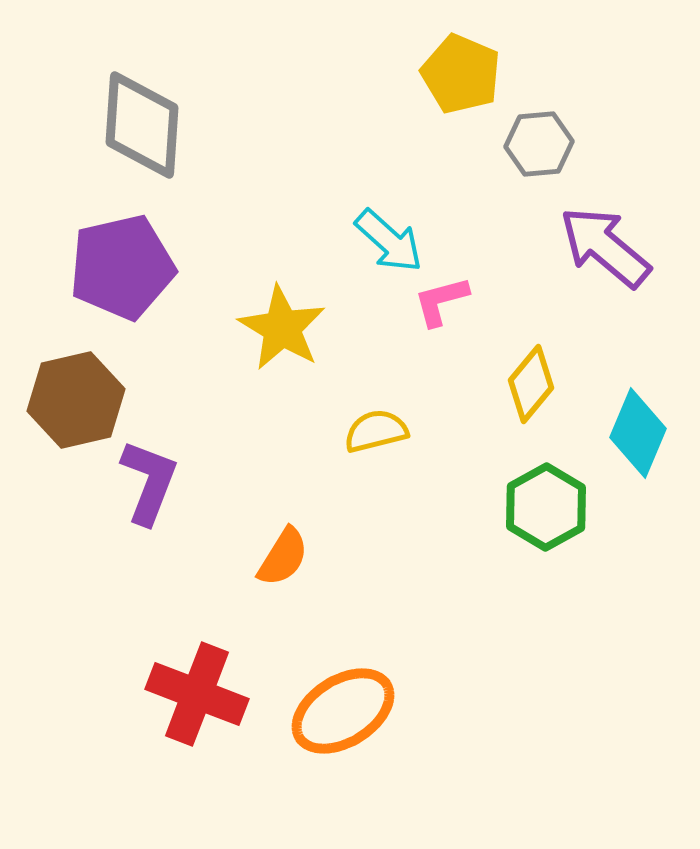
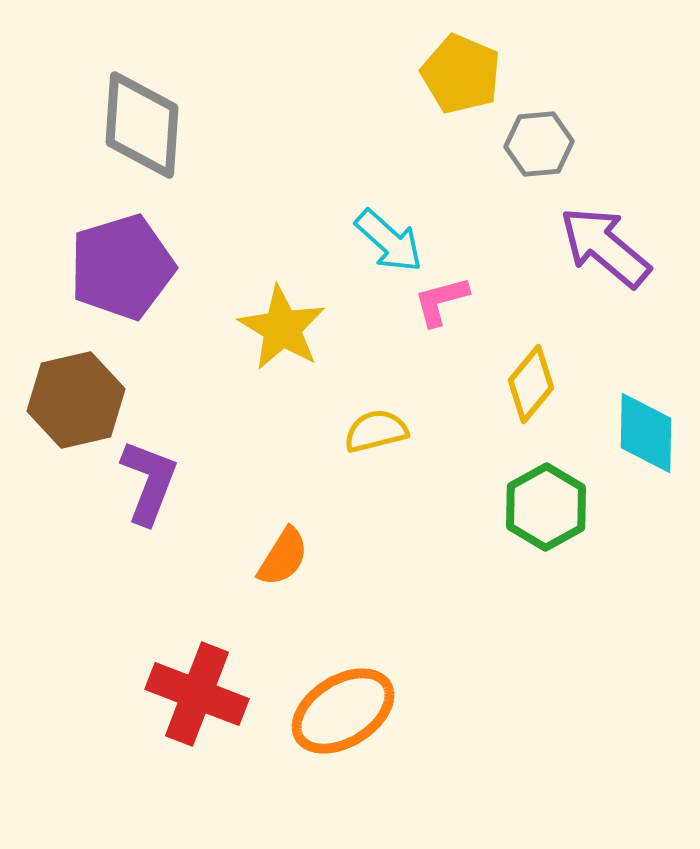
purple pentagon: rotated 4 degrees counterclockwise
cyan diamond: moved 8 px right; rotated 22 degrees counterclockwise
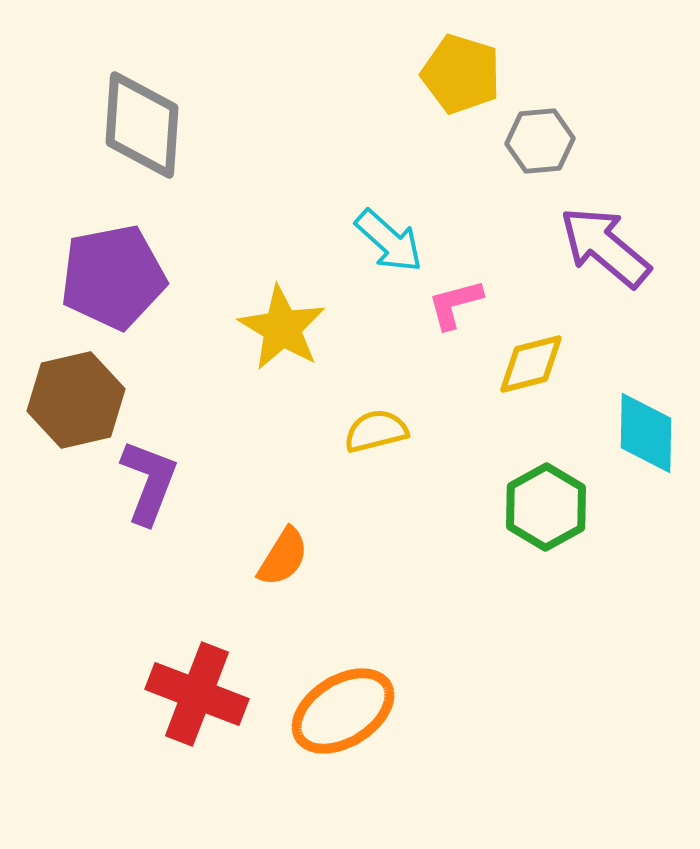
yellow pentagon: rotated 6 degrees counterclockwise
gray hexagon: moved 1 px right, 3 px up
purple pentagon: moved 9 px left, 10 px down; rotated 6 degrees clockwise
pink L-shape: moved 14 px right, 3 px down
yellow diamond: moved 20 px up; rotated 36 degrees clockwise
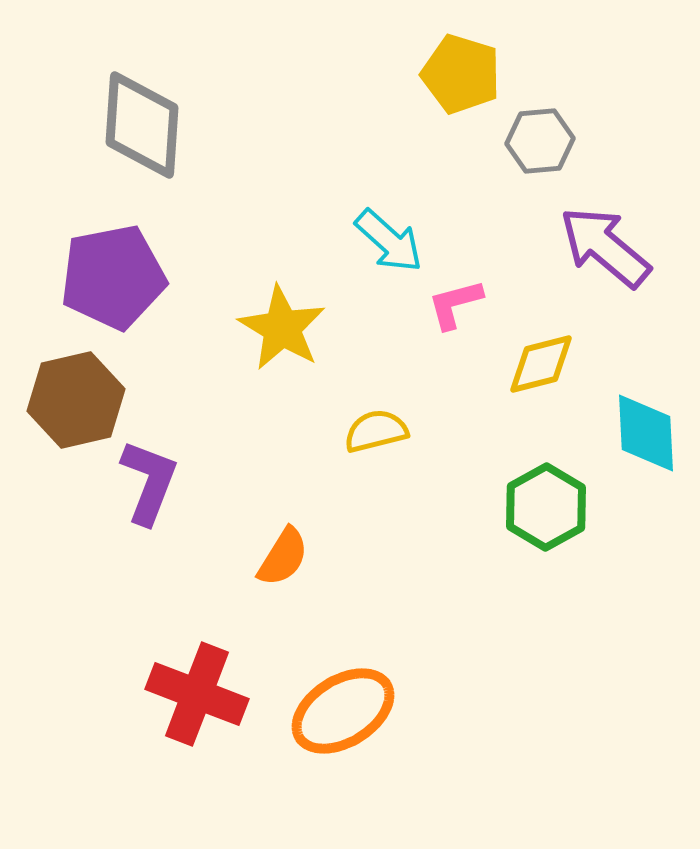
yellow diamond: moved 10 px right
cyan diamond: rotated 4 degrees counterclockwise
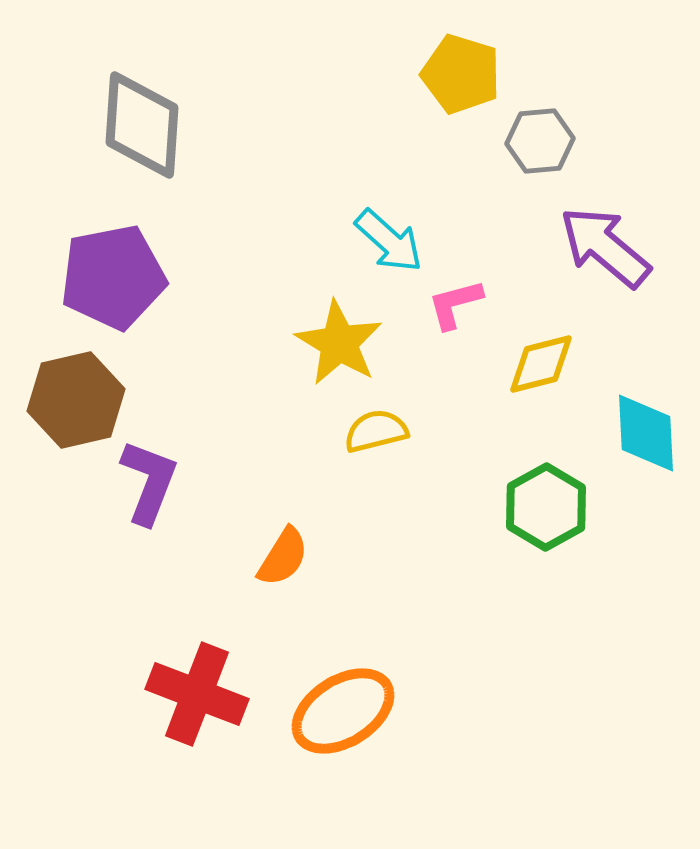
yellow star: moved 57 px right, 15 px down
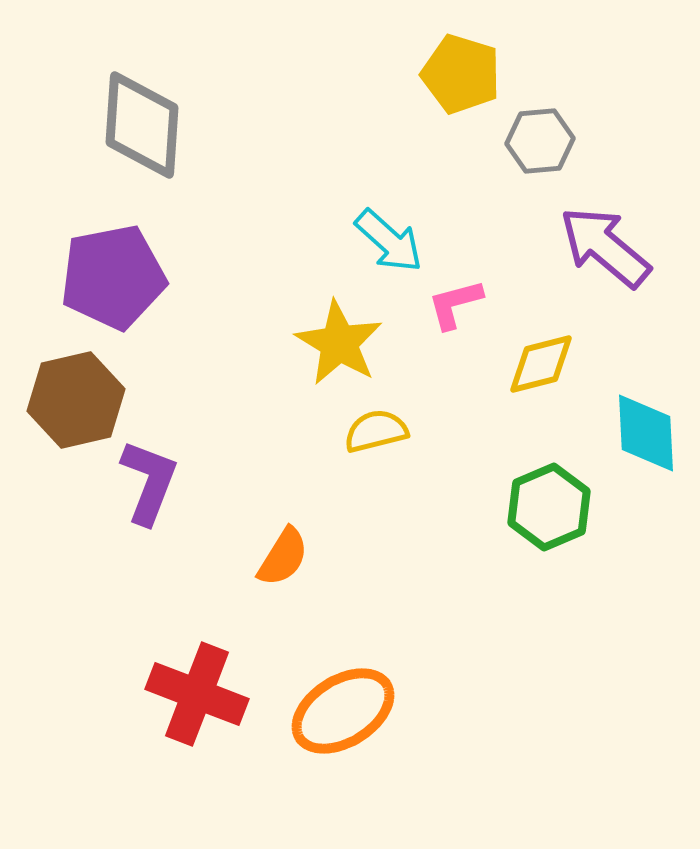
green hexagon: moved 3 px right; rotated 6 degrees clockwise
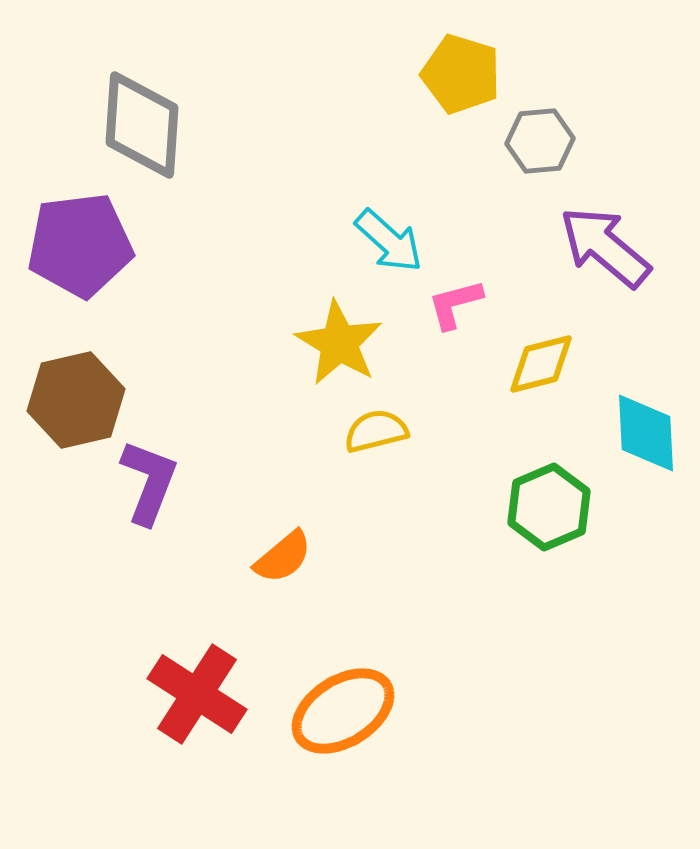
purple pentagon: moved 33 px left, 32 px up; rotated 4 degrees clockwise
orange semicircle: rotated 18 degrees clockwise
red cross: rotated 12 degrees clockwise
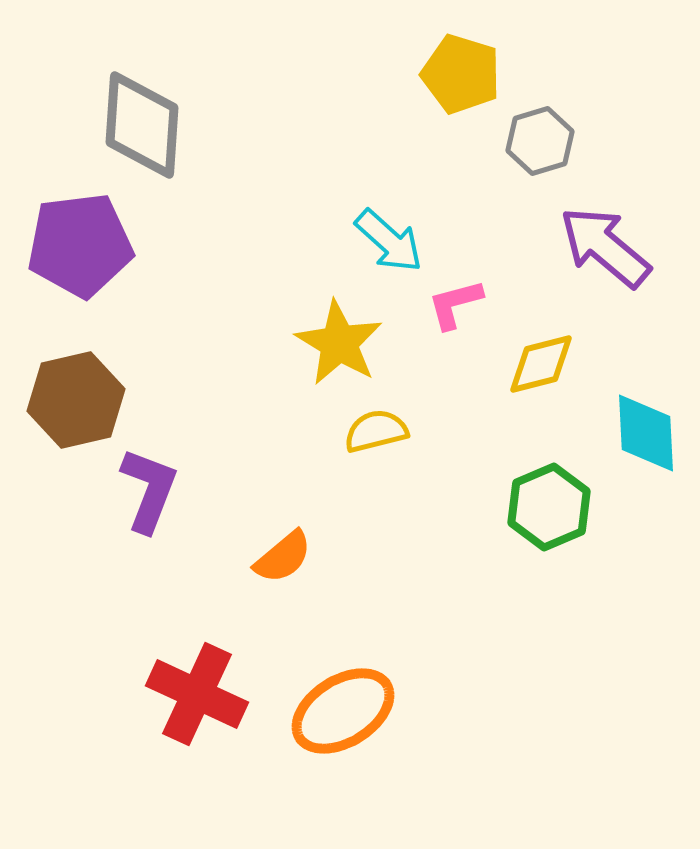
gray hexagon: rotated 12 degrees counterclockwise
purple L-shape: moved 8 px down
red cross: rotated 8 degrees counterclockwise
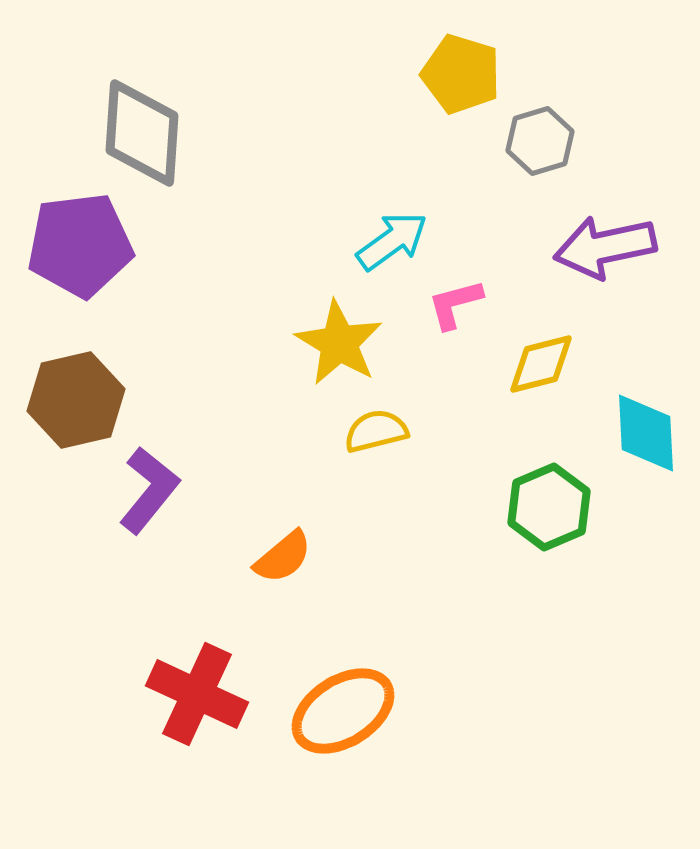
gray diamond: moved 8 px down
cyan arrow: moved 3 px right; rotated 78 degrees counterclockwise
purple arrow: rotated 52 degrees counterclockwise
purple L-shape: rotated 18 degrees clockwise
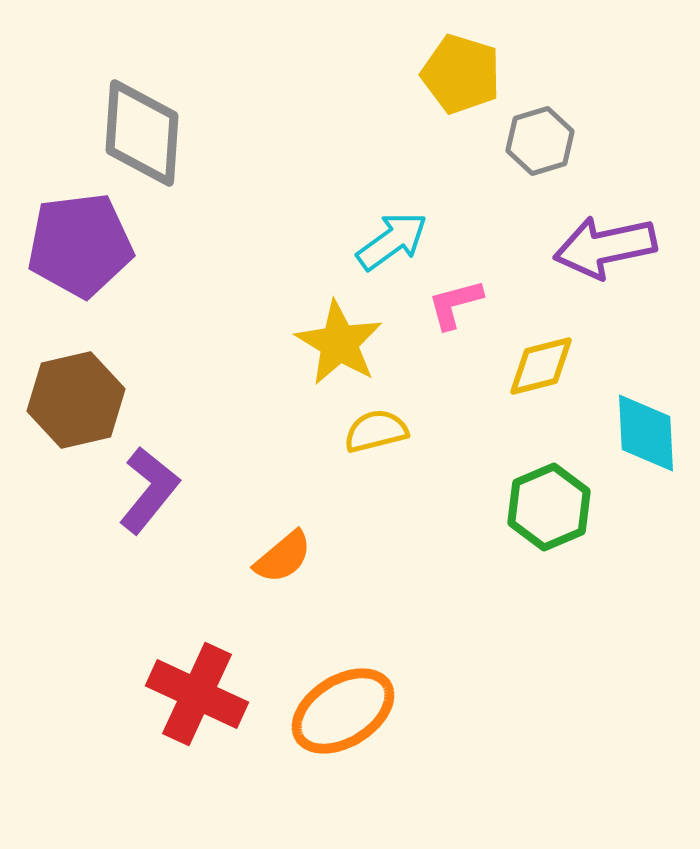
yellow diamond: moved 2 px down
